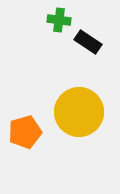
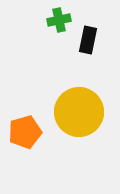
green cross: rotated 20 degrees counterclockwise
black rectangle: moved 2 px up; rotated 68 degrees clockwise
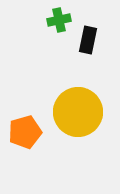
yellow circle: moved 1 px left
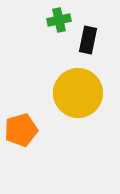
yellow circle: moved 19 px up
orange pentagon: moved 4 px left, 2 px up
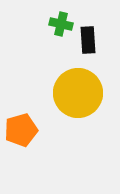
green cross: moved 2 px right, 4 px down; rotated 25 degrees clockwise
black rectangle: rotated 16 degrees counterclockwise
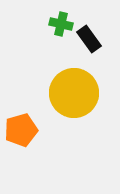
black rectangle: moved 1 px right, 1 px up; rotated 32 degrees counterclockwise
yellow circle: moved 4 px left
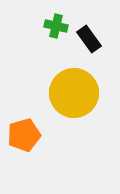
green cross: moved 5 px left, 2 px down
orange pentagon: moved 3 px right, 5 px down
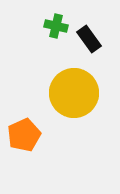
orange pentagon: rotated 8 degrees counterclockwise
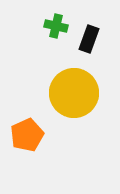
black rectangle: rotated 56 degrees clockwise
orange pentagon: moved 3 px right
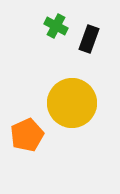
green cross: rotated 15 degrees clockwise
yellow circle: moved 2 px left, 10 px down
